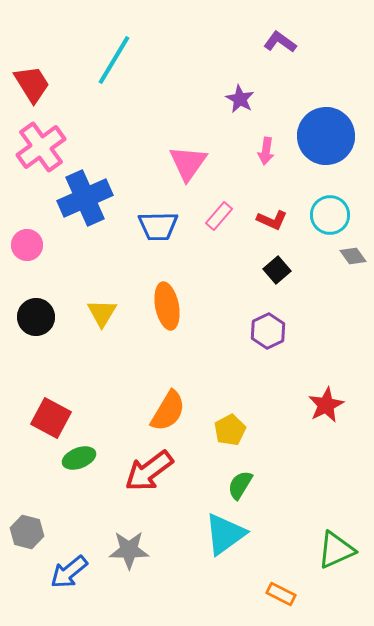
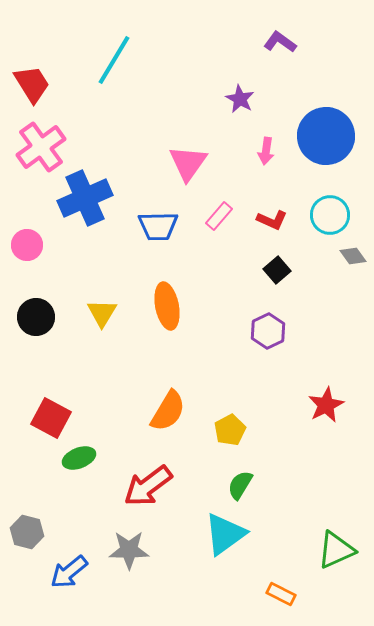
red arrow: moved 1 px left, 15 px down
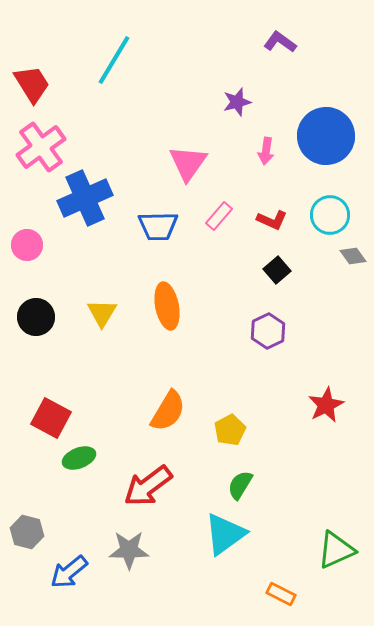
purple star: moved 3 px left, 3 px down; rotated 28 degrees clockwise
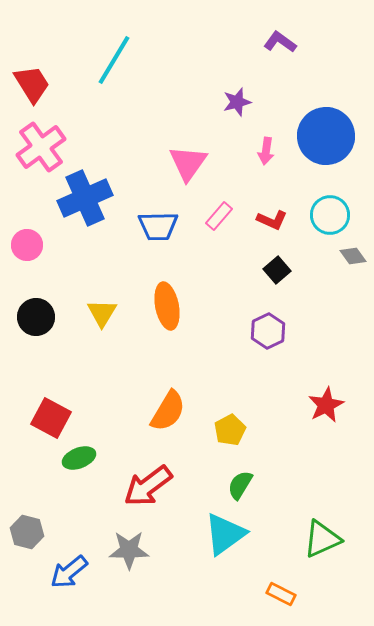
green triangle: moved 14 px left, 11 px up
